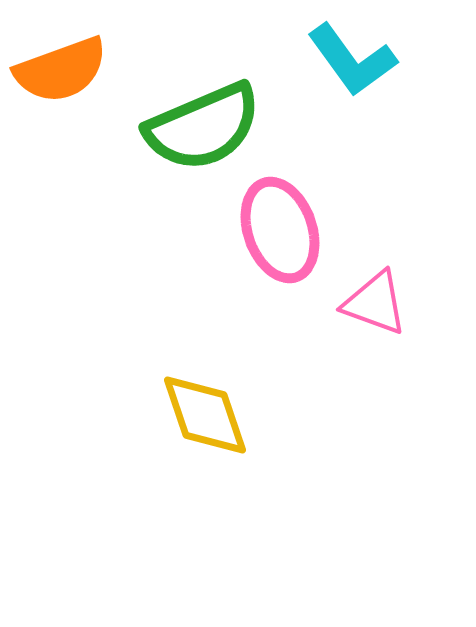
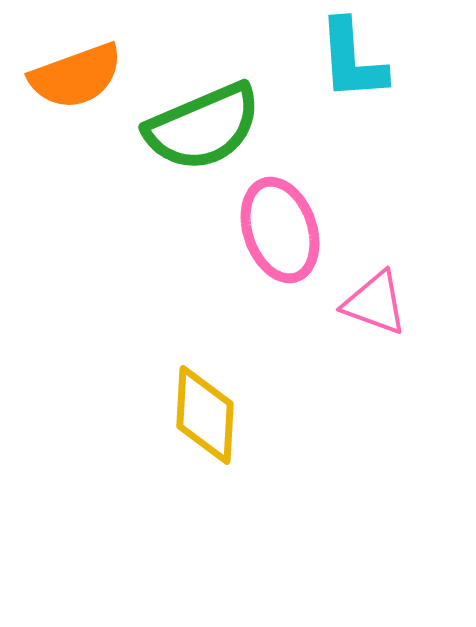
cyan L-shape: rotated 32 degrees clockwise
orange semicircle: moved 15 px right, 6 px down
yellow diamond: rotated 22 degrees clockwise
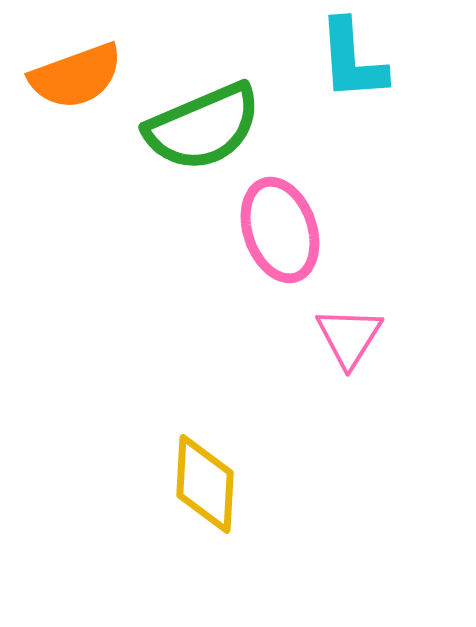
pink triangle: moved 26 px left, 34 px down; rotated 42 degrees clockwise
yellow diamond: moved 69 px down
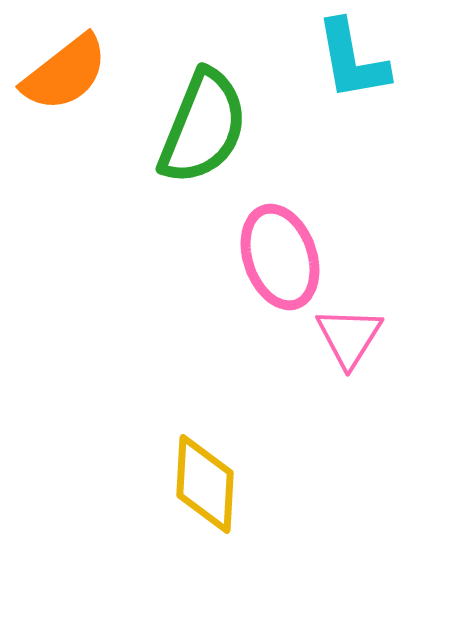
cyan L-shape: rotated 6 degrees counterclockwise
orange semicircle: moved 11 px left, 3 px up; rotated 18 degrees counterclockwise
green semicircle: rotated 45 degrees counterclockwise
pink ellipse: moved 27 px down
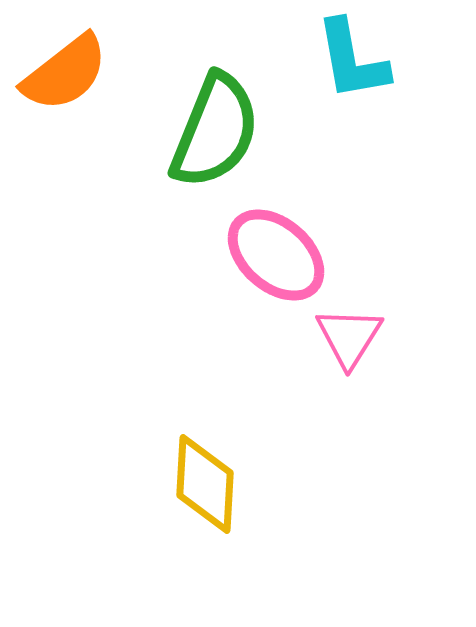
green semicircle: moved 12 px right, 4 px down
pink ellipse: moved 4 px left, 2 px up; rotated 30 degrees counterclockwise
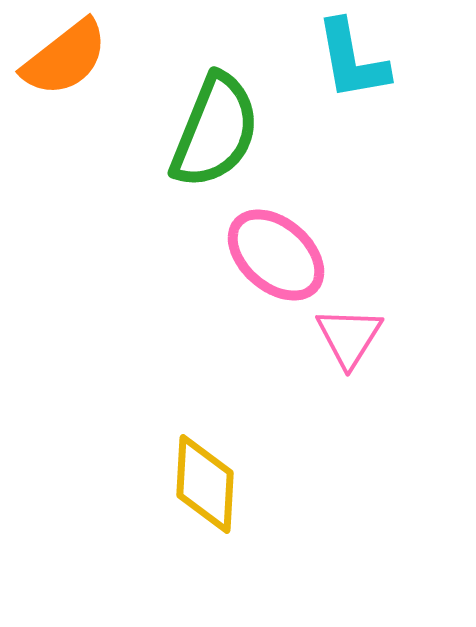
orange semicircle: moved 15 px up
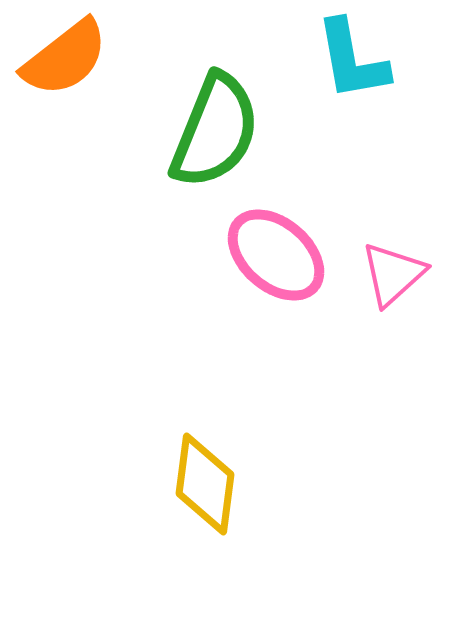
pink triangle: moved 44 px right, 63 px up; rotated 16 degrees clockwise
yellow diamond: rotated 4 degrees clockwise
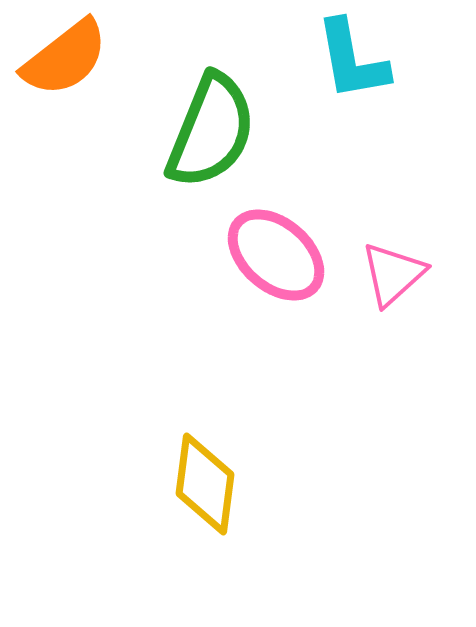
green semicircle: moved 4 px left
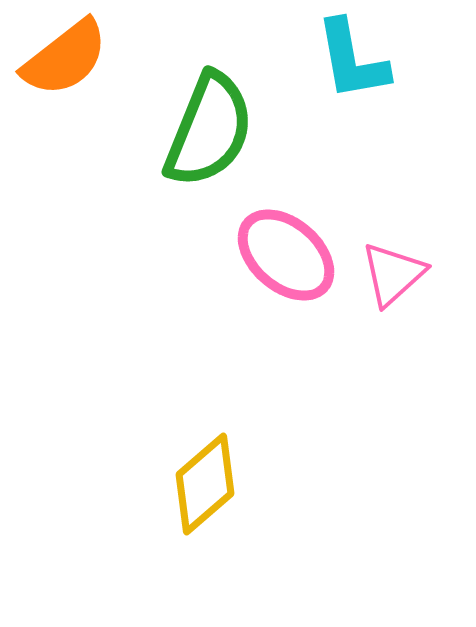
green semicircle: moved 2 px left, 1 px up
pink ellipse: moved 10 px right
yellow diamond: rotated 42 degrees clockwise
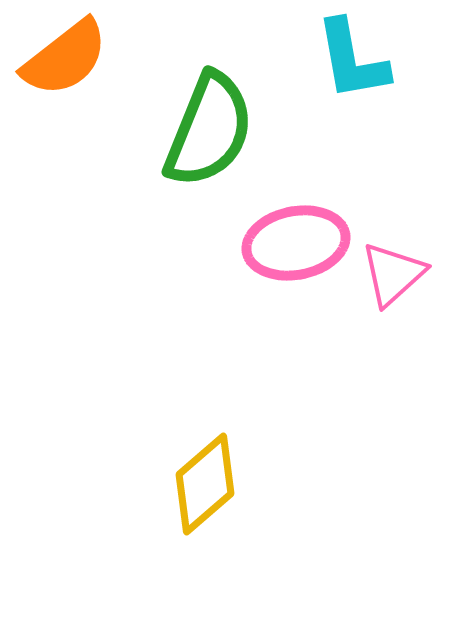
pink ellipse: moved 10 px right, 12 px up; rotated 52 degrees counterclockwise
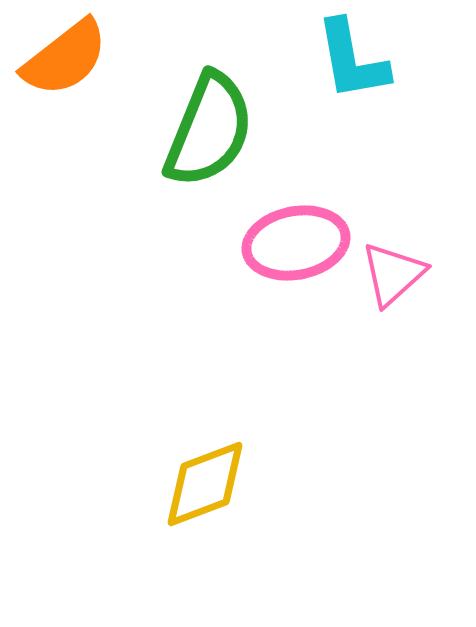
yellow diamond: rotated 20 degrees clockwise
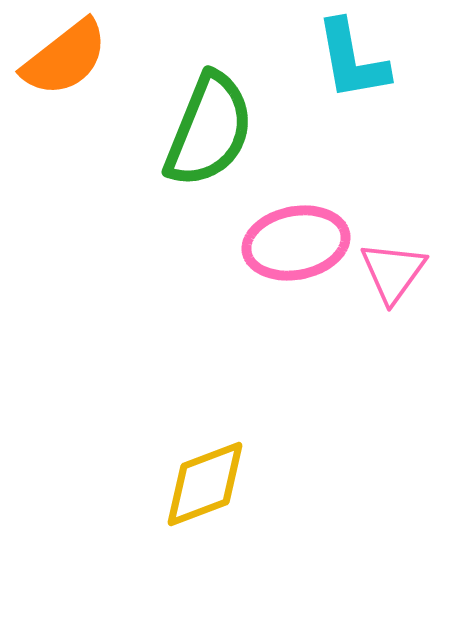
pink triangle: moved 2 px up; rotated 12 degrees counterclockwise
